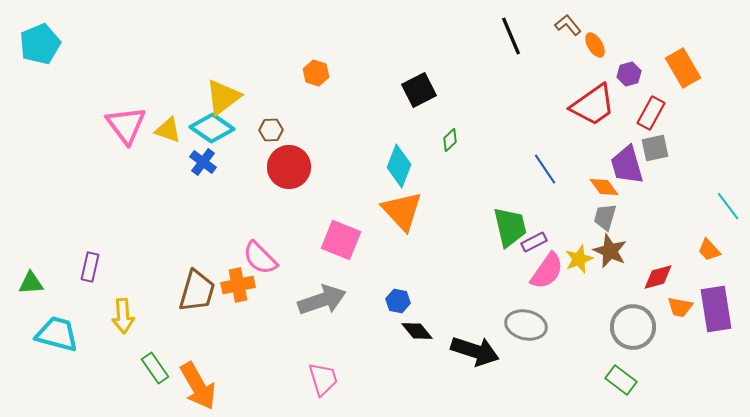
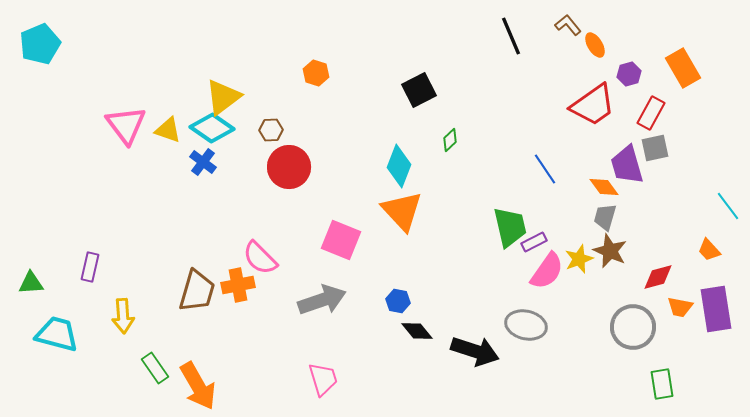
green rectangle at (621, 380): moved 41 px right, 4 px down; rotated 44 degrees clockwise
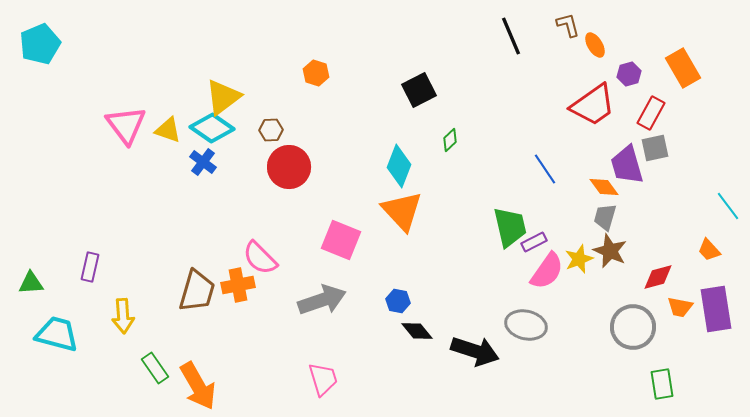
brown L-shape at (568, 25): rotated 24 degrees clockwise
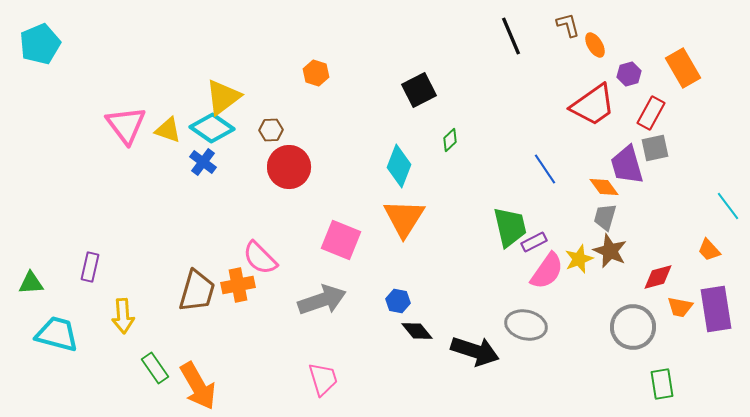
orange triangle at (402, 211): moved 2 px right, 7 px down; rotated 15 degrees clockwise
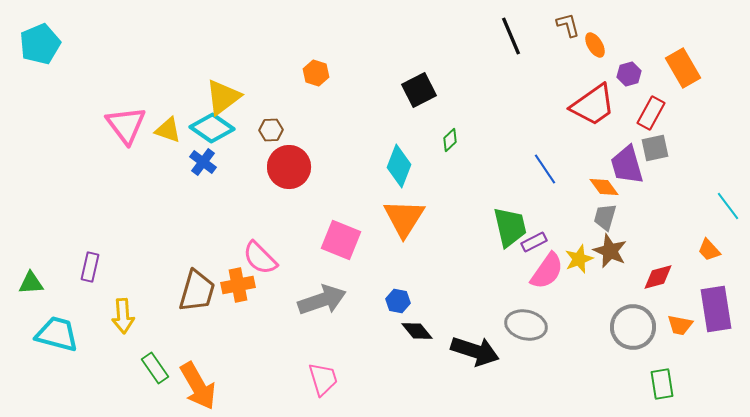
orange trapezoid at (680, 307): moved 18 px down
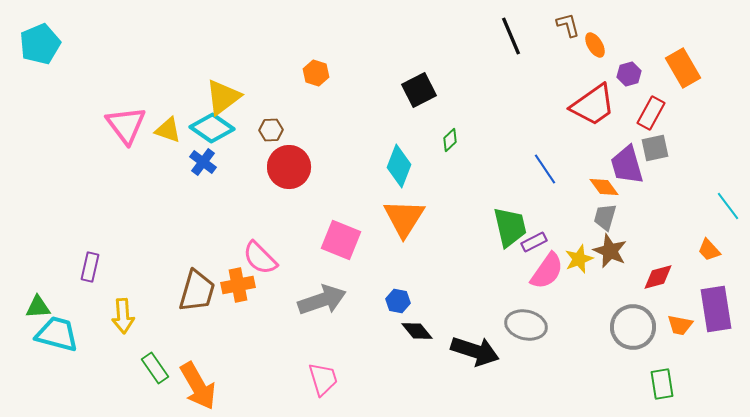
green triangle at (31, 283): moved 7 px right, 24 px down
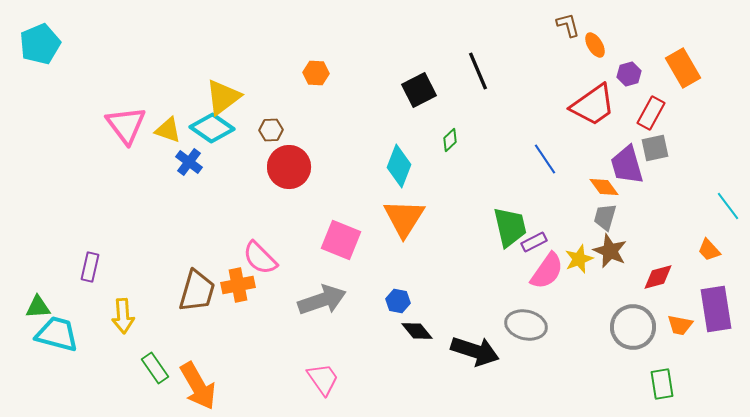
black line at (511, 36): moved 33 px left, 35 px down
orange hexagon at (316, 73): rotated 15 degrees counterclockwise
blue cross at (203, 162): moved 14 px left
blue line at (545, 169): moved 10 px up
pink trapezoid at (323, 379): rotated 18 degrees counterclockwise
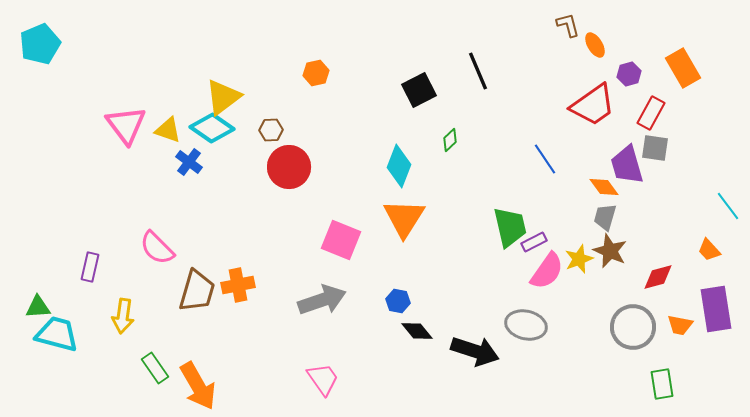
orange hexagon at (316, 73): rotated 15 degrees counterclockwise
gray square at (655, 148): rotated 20 degrees clockwise
pink semicircle at (260, 258): moved 103 px left, 10 px up
yellow arrow at (123, 316): rotated 12 degrees clockwise
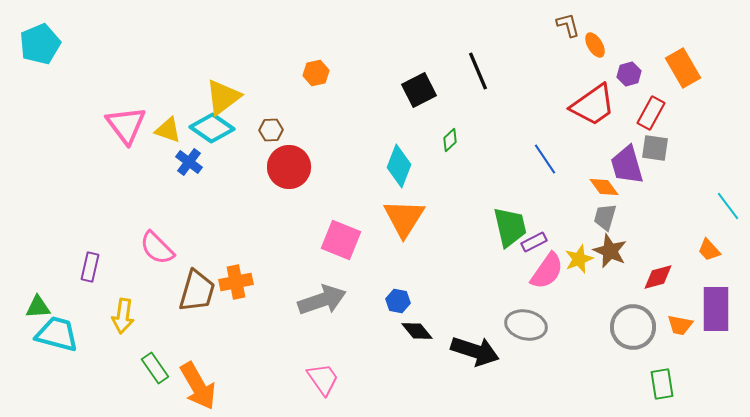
orange cross at (238, 285): moved 2 px left, 3 px up
purple rectangle at (716, 309): rotated 9 degrees clockwise
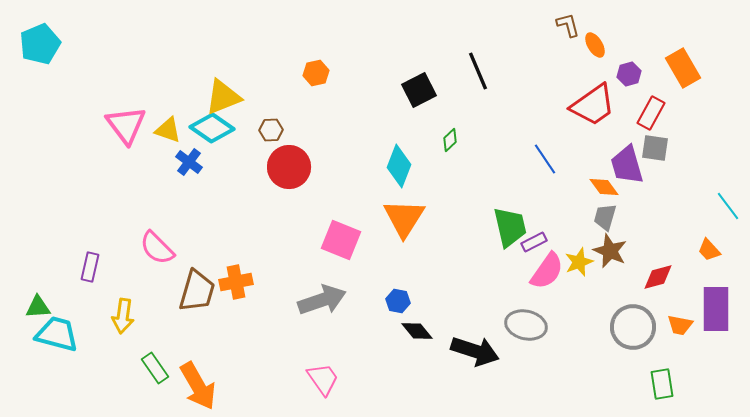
yellow triangle at (223, 97): rotated 15 degrees clockwise
yellow star at (579, 259): moved 3 px down
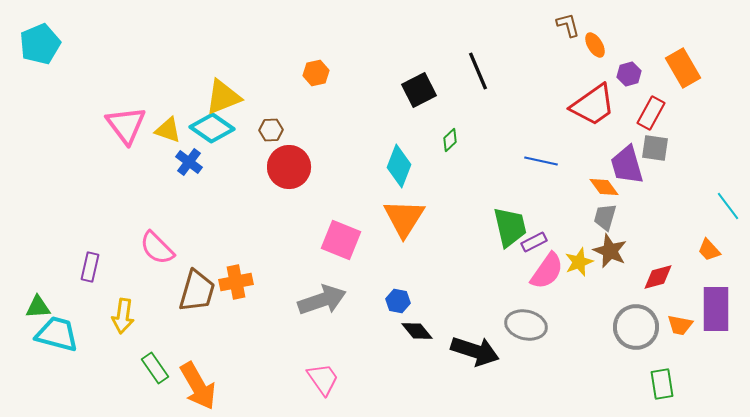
blue line at (545, 159): moved 4 px left, 2 px down; rotated 44 degrees counterclockwise
gray circle at (633, 327): moved 3 px right
